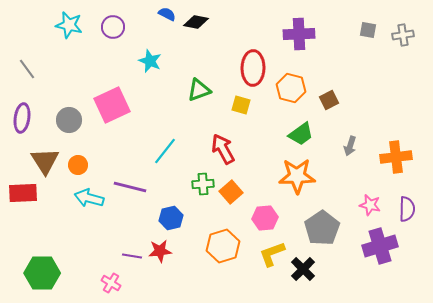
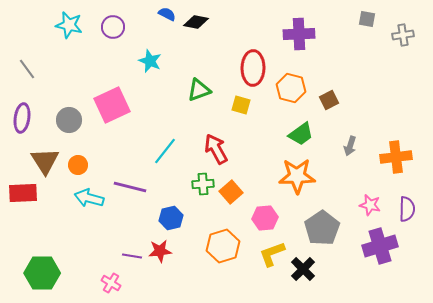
gray square at (368, 30): moved 1 px left, 11 px up
red arrow at (223, 149): moved 7 px left
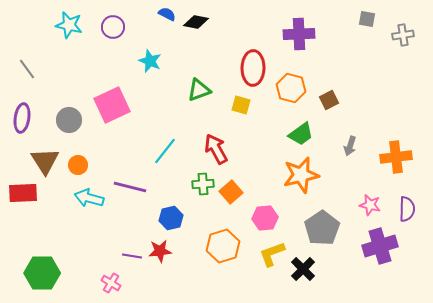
orange star at (297, 176): moved 4 px right, 1 px up; rotated 12 degrees counterclockwise
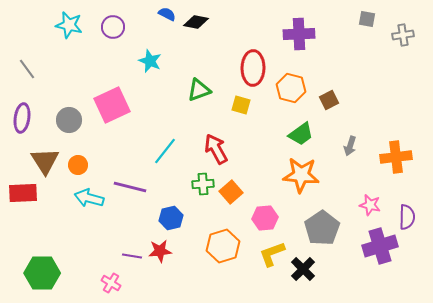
orange star at (301, 175): rotated 18 degrees clockwise
purple semicircle at (407, 209): moved 8 px down
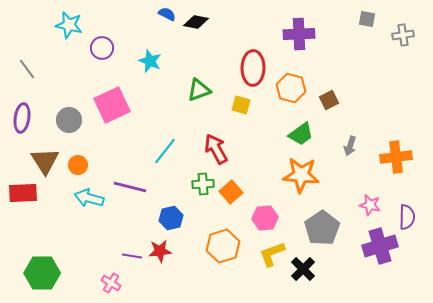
purple circle at (113, 27): moved 11 px left, 21 px down
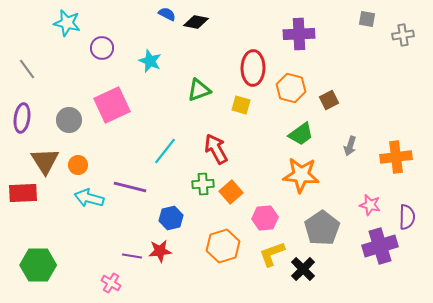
cyan star at (69, 25): moved 2 px left, 2 px up
green hexagon at (42, 273): moved 4 px left, 8 px up
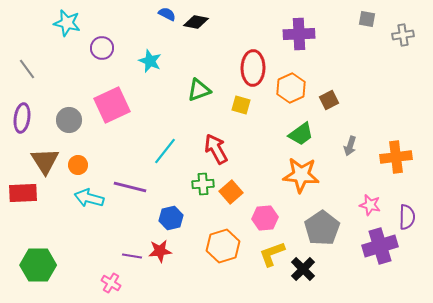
orange hexagon at (291, 88): rotated 20 degrees clockwise
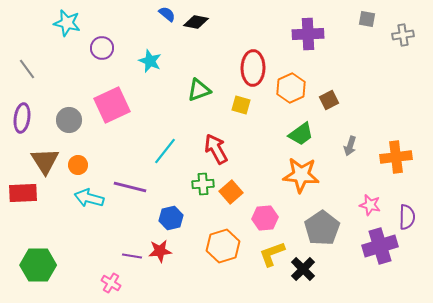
blue semicircle at (167, 14): rotated 12 degrees clockwise
purple cross at (299, 34): moved 9 px right
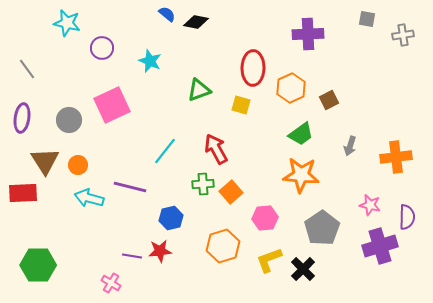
yellow L-shape at (272, 254): moved 3 px left, 6 px down
